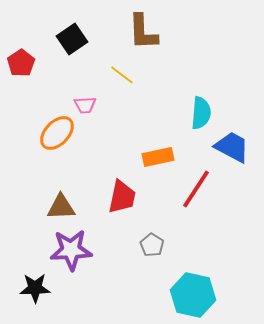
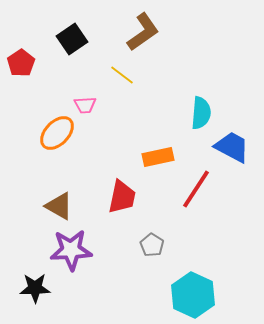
brown L-shape: rotated 123 degrees counterclockwise
brown triangle: moved 2 px left, 1 px up; rotated 32 degrees clockwise
cyan hexagon: rotated 12 degrees clockwise
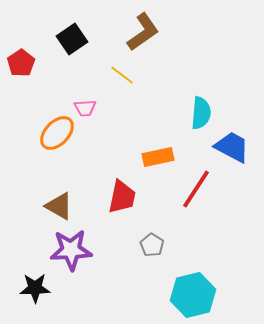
pink trapezoid: moved 3 px down
cyan hexagon: rotated 21 degrees clockwise
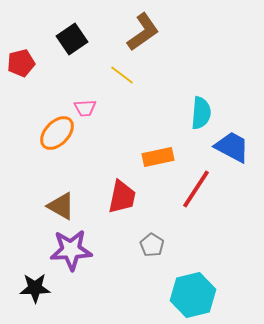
red pentagon: rotated 20 degrees clockwise
brown triangle: moved 2 px right
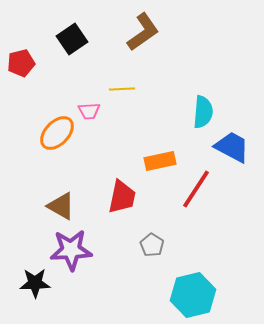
yellow line: moved 14 px down; rotated 40 degrees counterclockwise
pink trapezoid: moved 4 px right, 3 px down
cyan semicircle: moved 2 px right, 1 px up
orange rectangle: moved 2 px right, 4 px down
black star: moved 5 px up
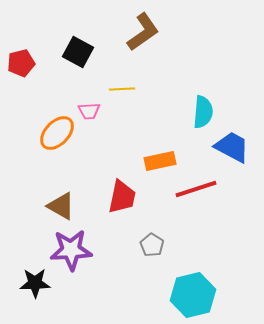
black square: moved 6 px right, 13 px down; rotated 28 degrees counterclockwise
red line: rotated 39 degrees clockwise
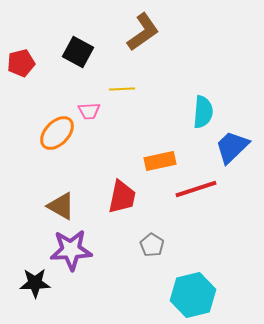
blue trapezoid: rotated 72 degrees counterclockwise
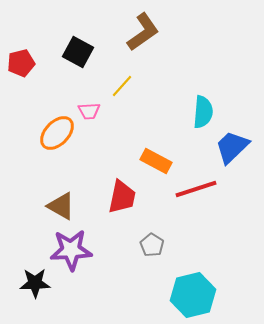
yellow line: moved 3 px up; rotated 45 degrees counterclockwise
orange rectangle: moved 4 px left; rotated 40 degrees clockwise
